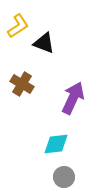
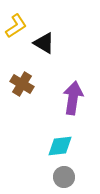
yellow L-shape: moved 2 px left
black triangle: rotated 10 degrees clockwise
purple arrow: rotated 16 degrees counterclockwise
cyan diamond: moved 4 px right, 2 px down
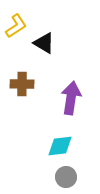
brown cross: rotated 30 degrees counterclockwise
purple arrow: moved 2 px left
gray circle: moved 2 px right
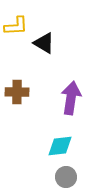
yellow L-shape: rotated 30 degrees clockwise
brown cross: moved 5 px left, 8 px down
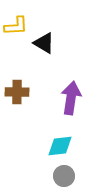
gray circle: moved 2 px left, 1 px up
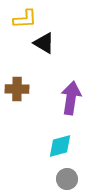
yellow L-shape: moved 9 px right, 7 px up
brown cross: moved 3 px up
cyan diamond: rotated 8 degrees counterclockwise
gray circle: moved 3 px right, 3 px down
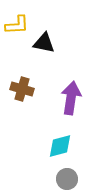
yellow L-shape: moved 8 px left, 6 px down
black triangle: rotated 20 degrees counterclockwise
brown cross: moved 5 px right; rotated 15 degrees clockwise
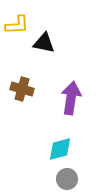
cyan diamond: moved 3 px down
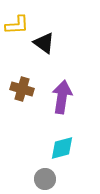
black triangle: rotated 25 degrees clockwise
purple arrow: moved 9 px left, 1 px up
cyan diamond: moved 2 px right, 1 px up
gray circle: moved 22 px left
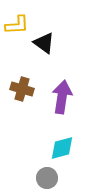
gray circle: moved 2 px right, 1 px up
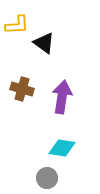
cyan diamond: rotated 24 degrees clockwise
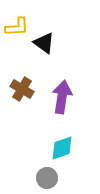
yellow L-shape: moved 2 px down
brown cross: rotated 15 degrees clockwise
cyan diamond: rotated 28 degrees counterclockwise
